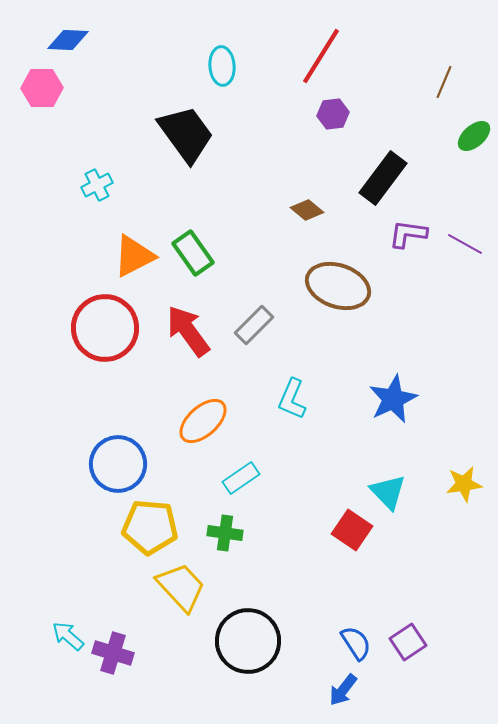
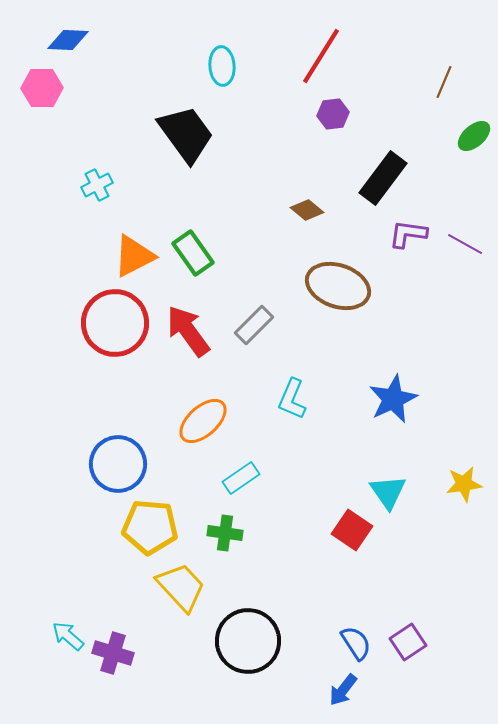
red circle: moved 10 px right, 5 px up
cyan triangle: rotated 9 degrees clockwise
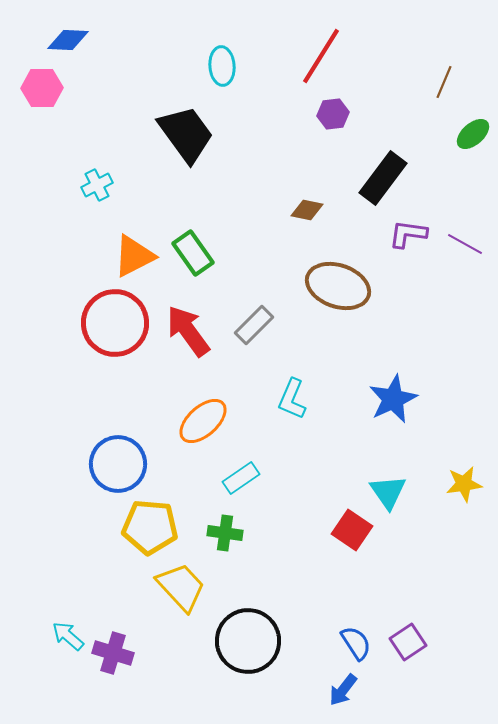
green ellipse: moved 1 px left, 2 px up
brown diamond: rotated 28 degrees counterclockwise
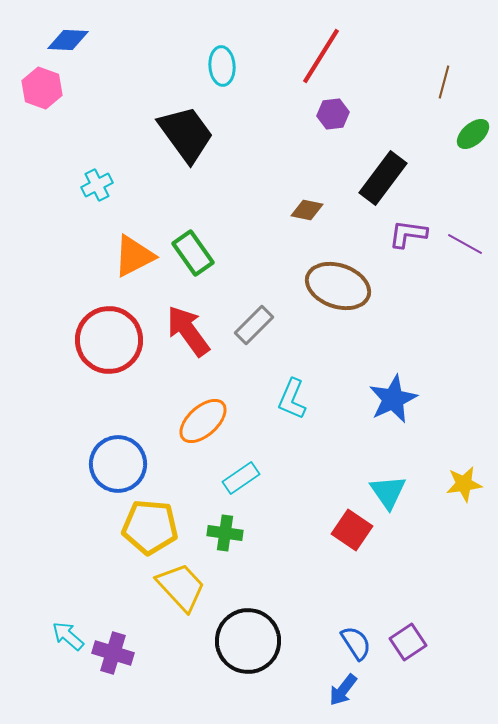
brown line: rotated 8 degrees counterclockwise
pink hexagon: rotated 21 degrees clockwise
red circle: moved 6 px left, 17 px down
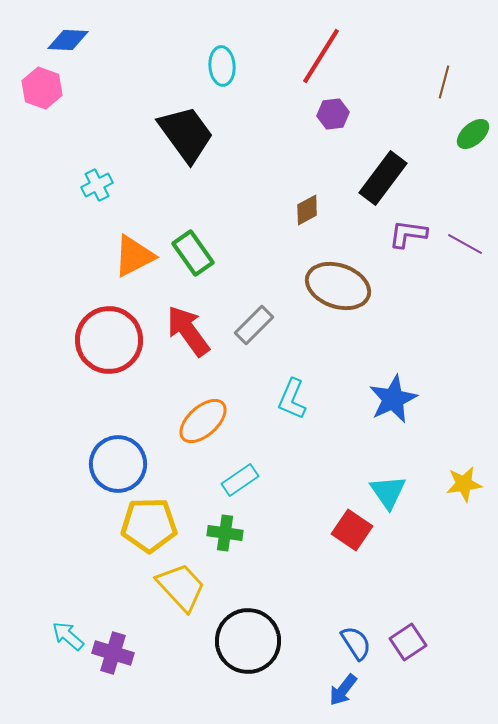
brown diamond: rotated 40 degrees counterclockwise
cyan rectangle: moved 1 px left, 2 px down
yellow pentagon: moved 1 px left, 2 px up; rotated 6 degrees counterclockwise
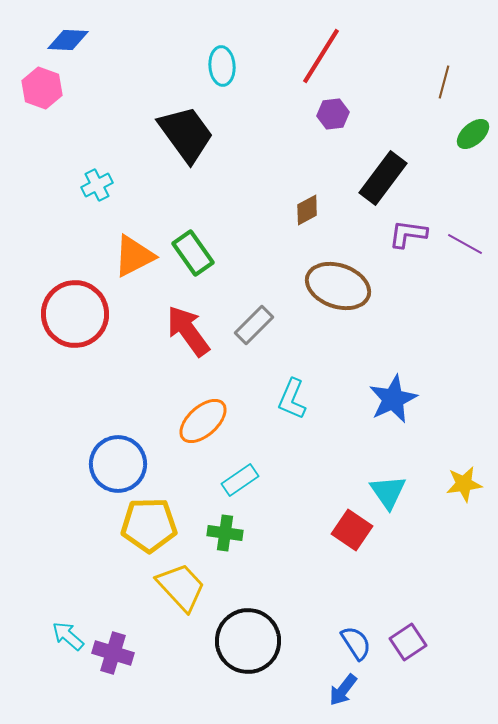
red circle: moved 34 px left, 26 px up
